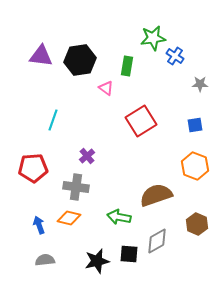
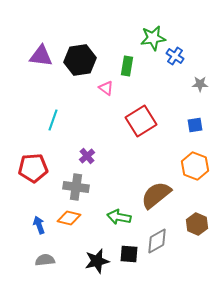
brown semicircle: rotated 20 degrees counterclockwise
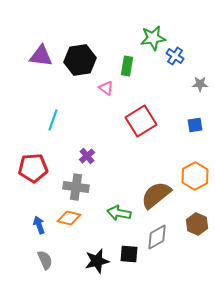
orange hexagon: moved 10 px down; rotated 12 degrees clockwise
green arrow: moved 4 px up
gray diamond: moved 4 px up
gray semicircle: rotated 72 degrees clockwise
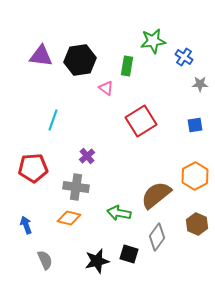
green star: moved 3 px down
blue cross: moved 9 px right, 1 px down
blue arrow: moved 13 px left
gray diamond: rotated 24 degrees counterclockwise
black square: rotated 12 degrees clockwise
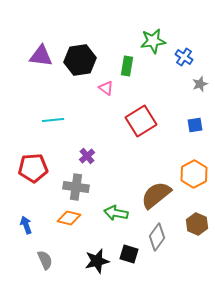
gray star: rotated 21 degrees counterclockwise
cyan line: rotated 65 degrees clockwise
orange hexagon: moved 1 px left, 2 px up
green arrow: moved 3 px left
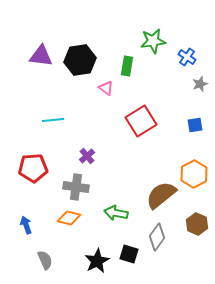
blue cross: moved 3 px right
brown semicircle: moved 5 px right
black star: rotated 15 degrees counterclockwise
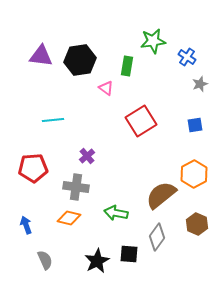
black square: rotated 12 degrees counterclockwise
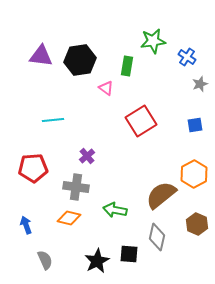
green arrow: moved 1 px left, 3 px up
gray diamond: rotated 24 degrees counterclockwise
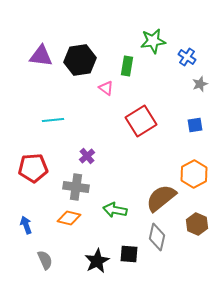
brown semicircle: moved 3 px down
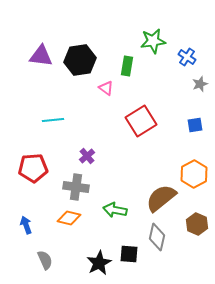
black star: moved 2 px right, 2 px down
